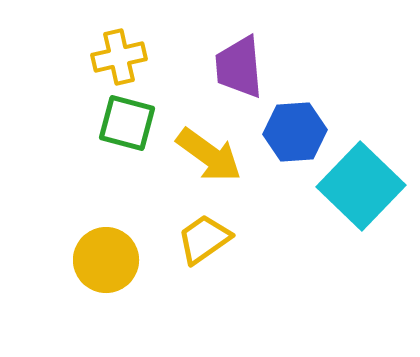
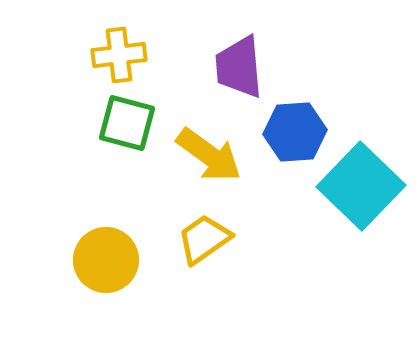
yellow cross: moved 2 px up; rotated 6 degrees clockwise
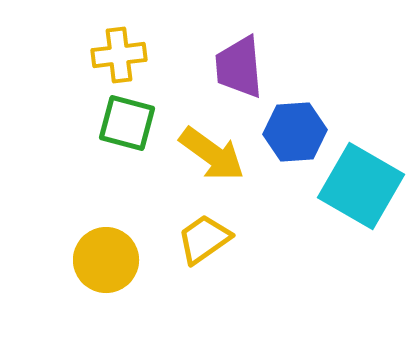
yellow arrow: moved 3 px right, 1 px up
cyan square: rotated 14 degrees counterclockwise
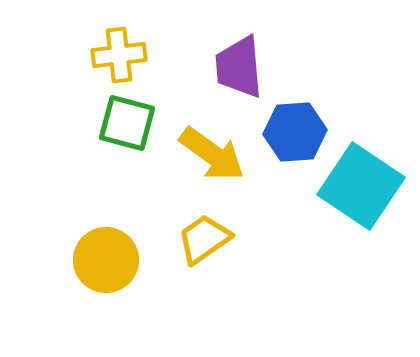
cyan square: rotated 4 degrees clockwise
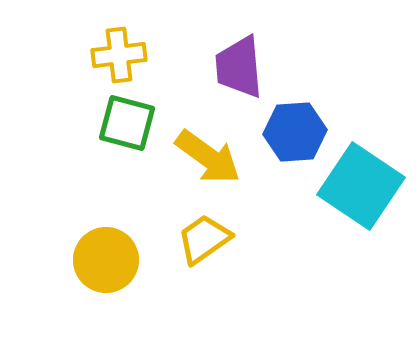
yellow arrow: moved 4 px left, 3 px down
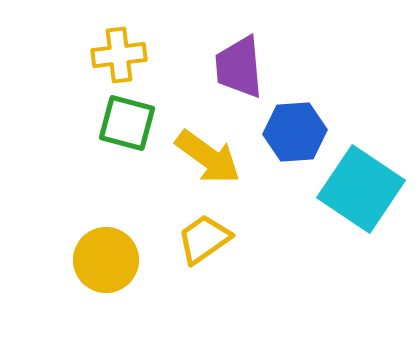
cyan square: moved 3 px down
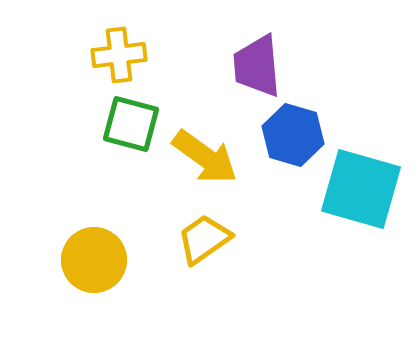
purple trapezoid: moved 18 px right, 1 px up
green square: moved 4 px right, 1 px down
blue hexagon: moved 2 px left, 3 px down; rotated 20 degrees clockwise
yellow arrow: moved 3 px left
cyan square: rotated 18 degrees counterclockwise
yellow circle: moved 12 px left
